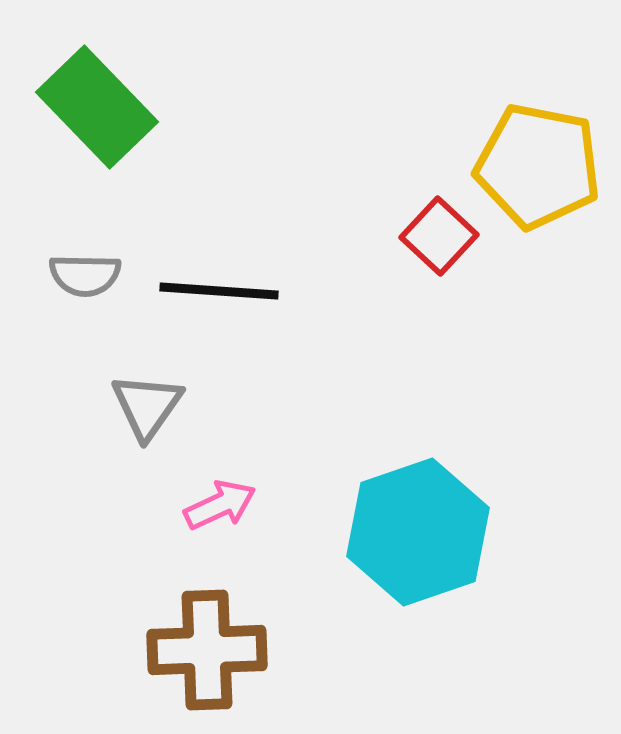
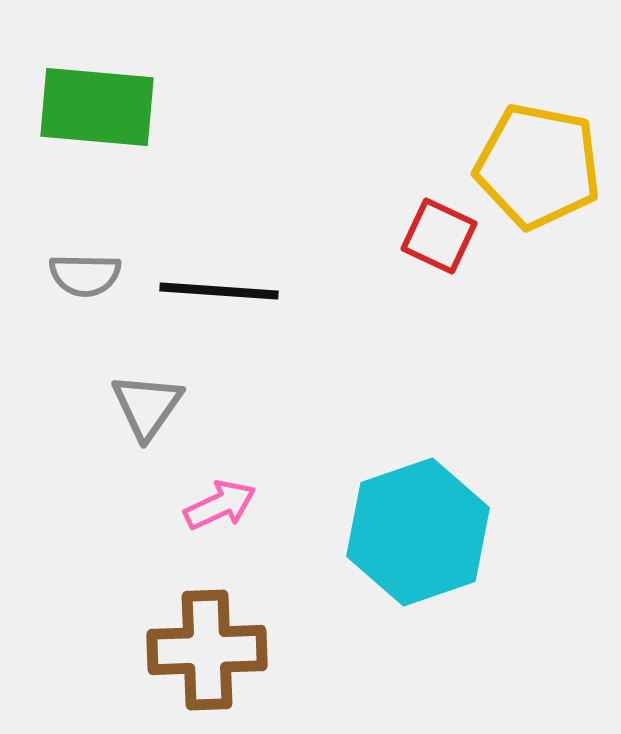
green rectangle: rotated 41 degrees counterclockwise
red square: rotated 18 degrees counterclockwise
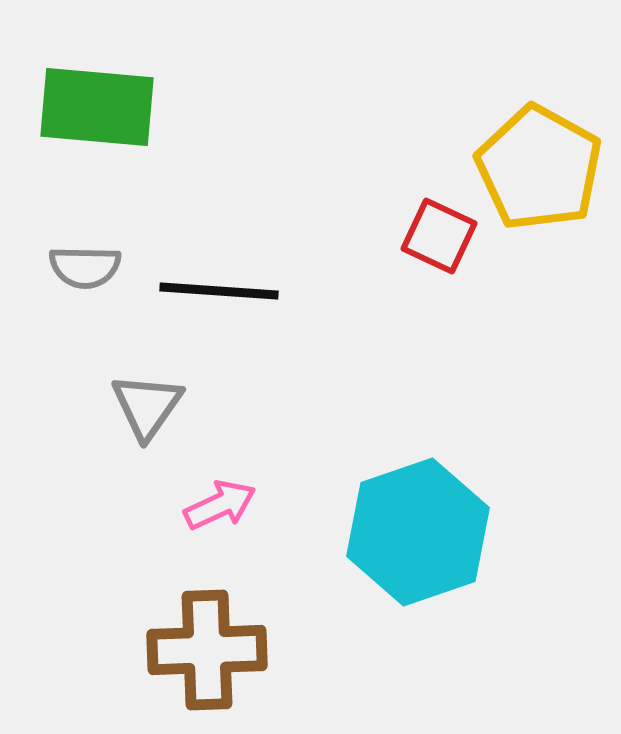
yellow pentagon: moved 1 px right, 2 px down; rotated 18 degrees clockwise
gray semicircle: moved 8 px up
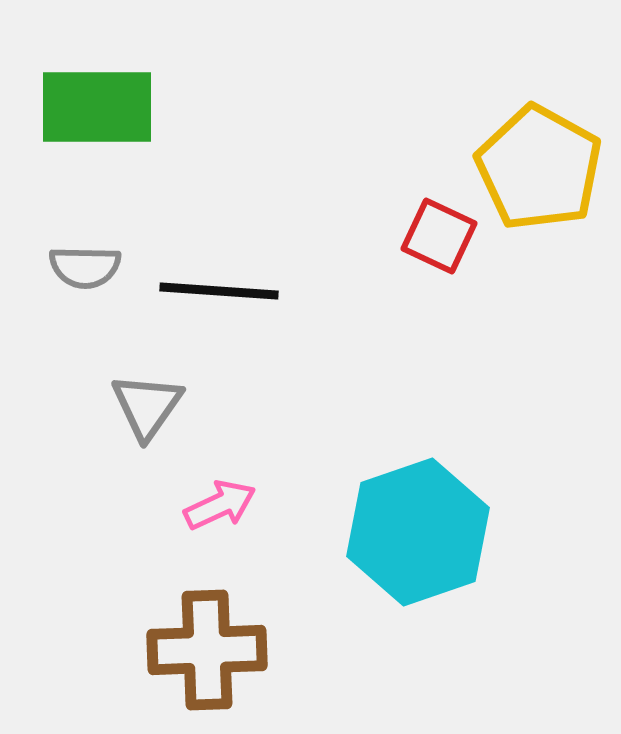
green rectangle: rotated 5 degrees counterclockwise
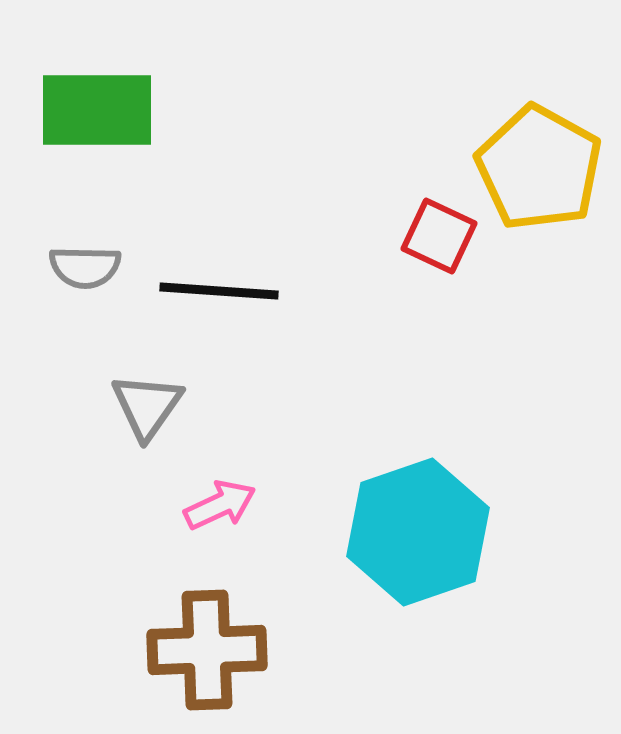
green rectangle: moved 3 px down
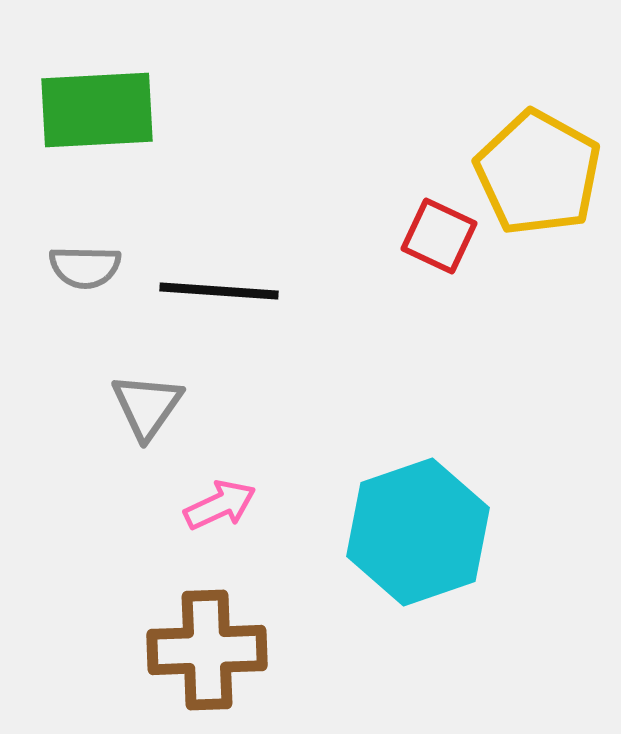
green rectangle: rotated 3 degrees counterclockwise
yellow pentagon: moved 1 px left, 5 px down
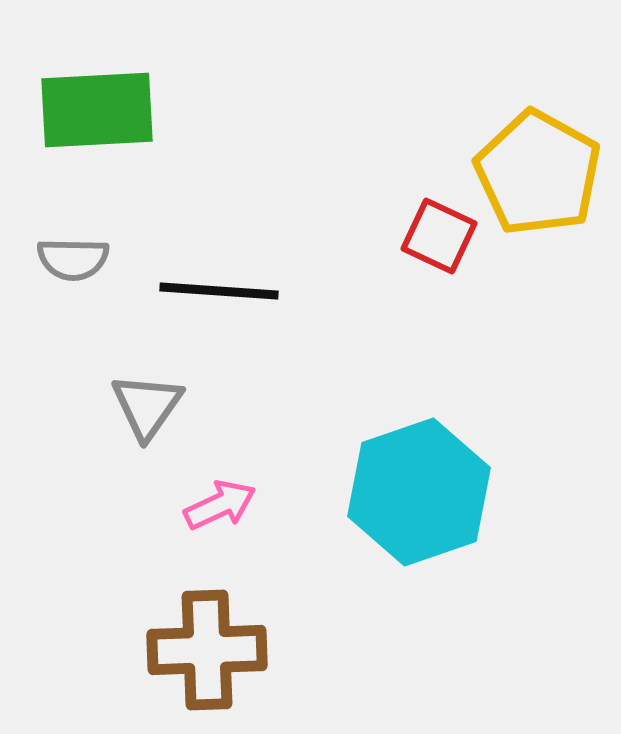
gray semicircle: moved 12 px left, 8 px up
cyan hexagon: moved 1 px right, 40 px up
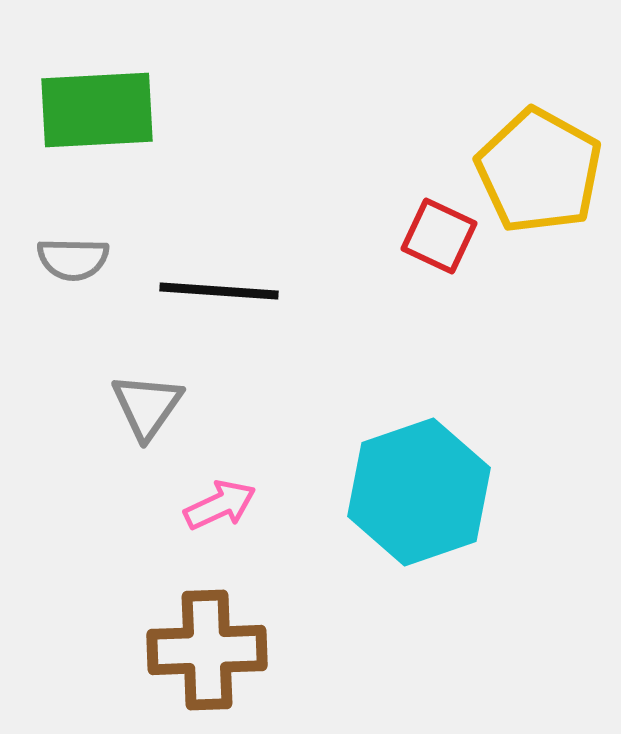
yellow pentagon: moved 1 px right, 2 px up
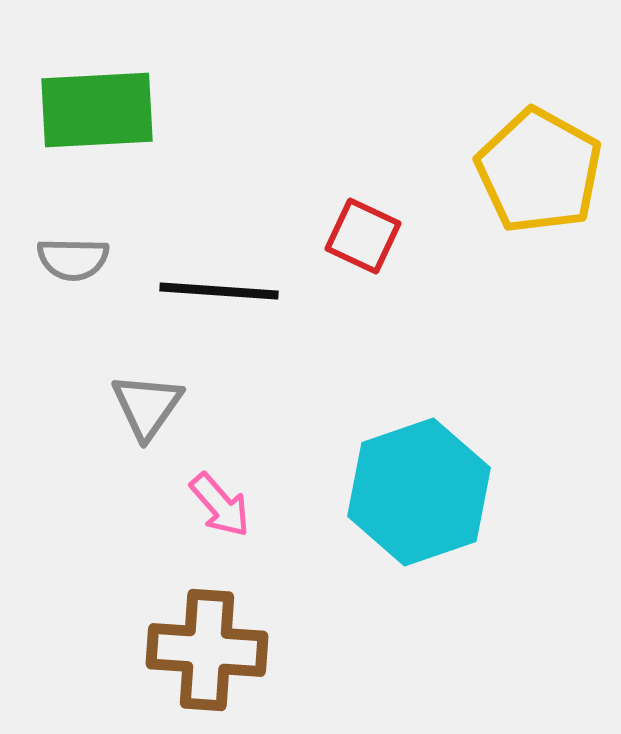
red square: moved 76 px left
pink arrow: rotated 74 degrees clockwise
brown cross: rotated 6 degrees clockwise
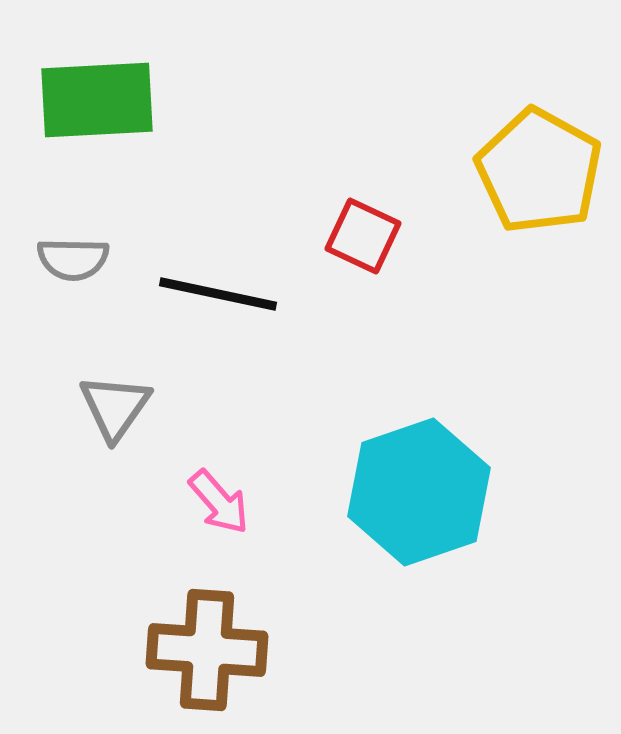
green rectangle: moved 10 px up
black line: moved 1 px left, 3 px down; rotated 8 degrees clockwise
gray triangle: moved 32 px left, 1 px down
pink arrow: moved 1 px left, 3 px up
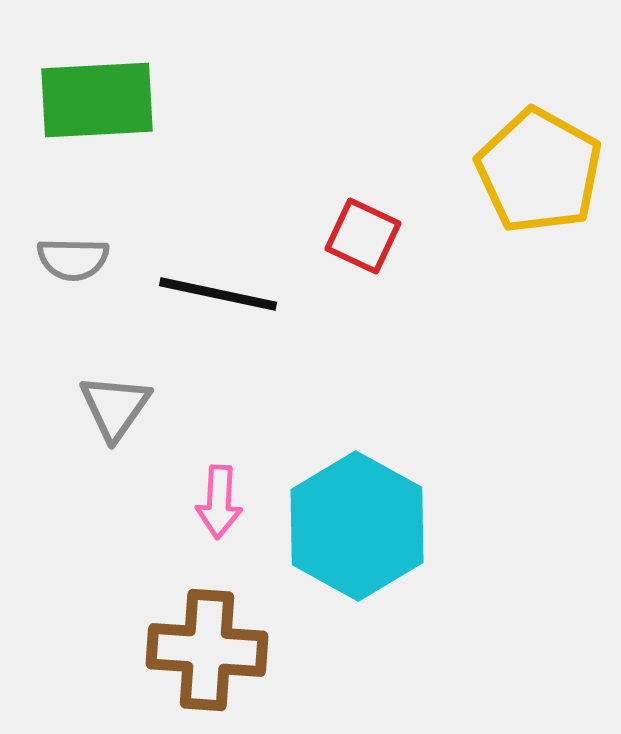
cyan hexagon: moved 62 px left, 34 px down; rotated 12 degrees counterclockwise
pink arrow: rotated 44 degrees clockwise
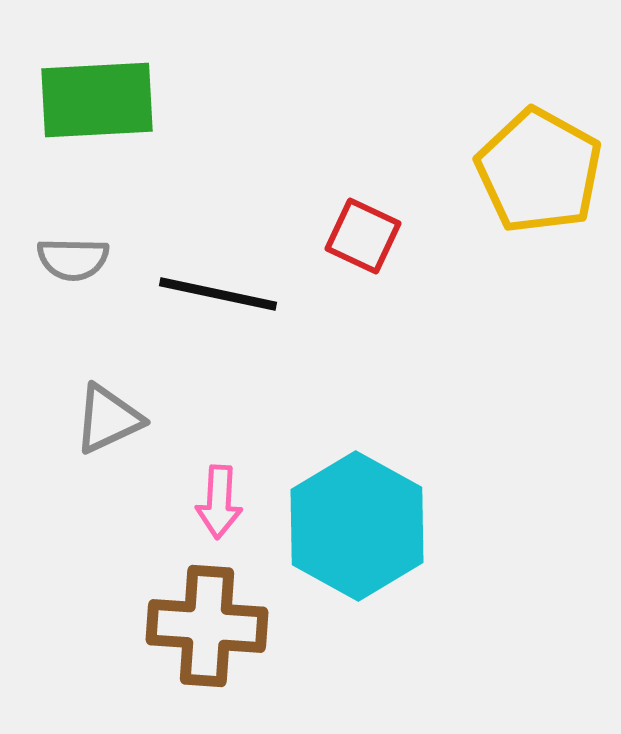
gray triangle: moved 7 px left, 12 px down; rotated 30 degrees clockwise
brown cross: moved 24 px up
